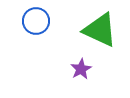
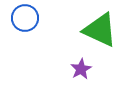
blue circle: moved 11 px left, 3 px up
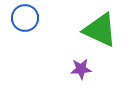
purple star: rotated 25 degrees clockwise
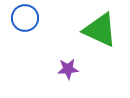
purple star: moved 13 px left
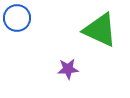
blue circle: moved 8 px left
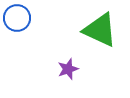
purple star: rotated 15 degrees counterclockwise
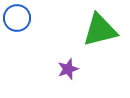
green triangle: rotated 39 degrees counterclockwise
